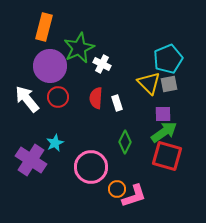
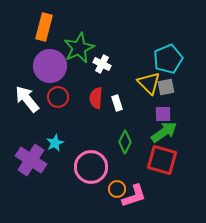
gray square: moved 3 px left, 3 px down
red square: moved 5 px left, 4 px down
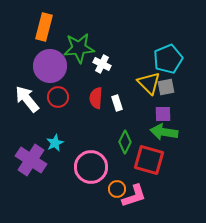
green star: rotated 20 degrees clockwise
green arrow: rotated 136 degrees counterclockwise
red square: moved 13 px left
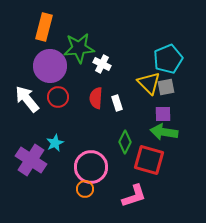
orange circle: moved 32 px left
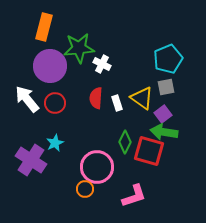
yellow triangle: moved 7 px left, 15 px down; rotated 10 degrees counterclockwise
red circle: moved 3 px left, 6 px down
purple square: rotated 36 degrees counterclockwise
red square: moved 9 px up
pink circle: moved 6 px right
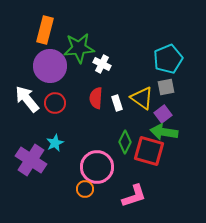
orange rectangle: moved 1 px right, 3 px down
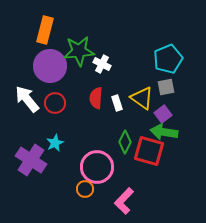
green star: moved 3 px down
pink L-shape: moved 10 px left, 5 px down; rotated 152 degrees clockwise
